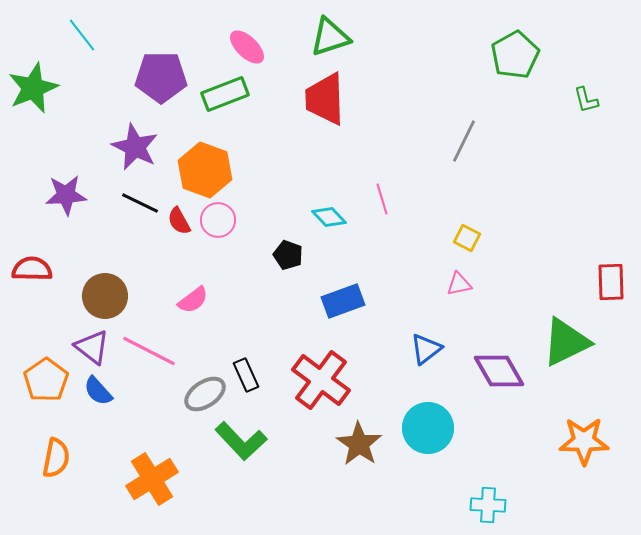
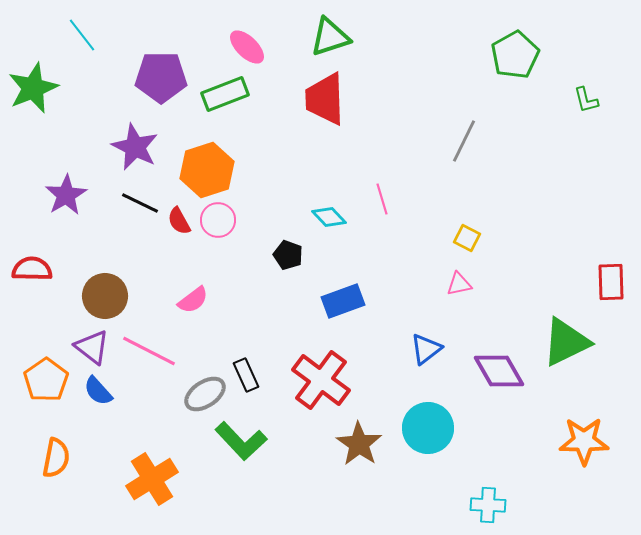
orange hexagon at (205, 170): moved 2 px right; rotated 22 degrees clockwise
purple star at (66, 195): rotated 27 degrees counterclockwise
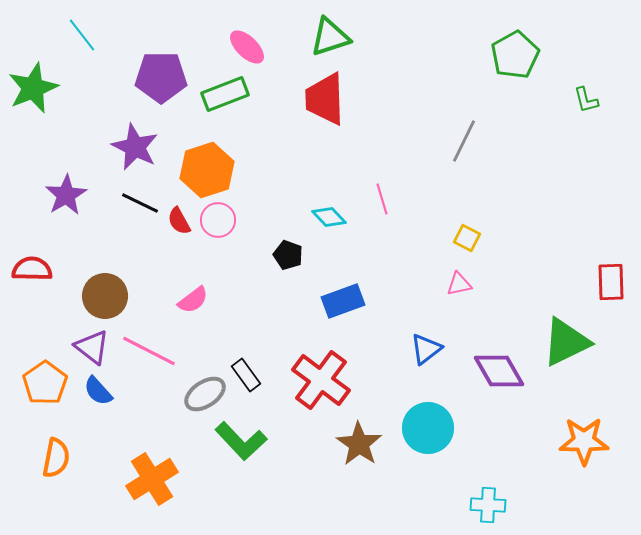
black rectangle at (246, 375): rotated 12 degrees counterclockwise
orange pentagon at (46, 380): moved 1 px left, 3 px down
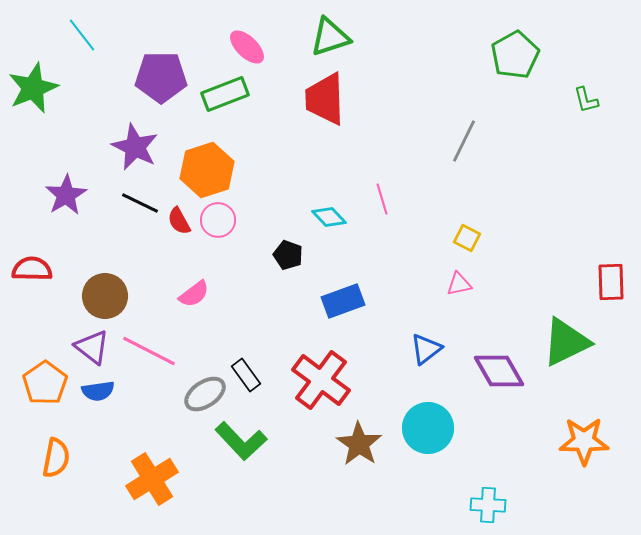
pink semicircle at (193, 300): moved 1 px right, 6 px up
blue semicircle at (98, 391): rotated 56 degrees counterclockwise
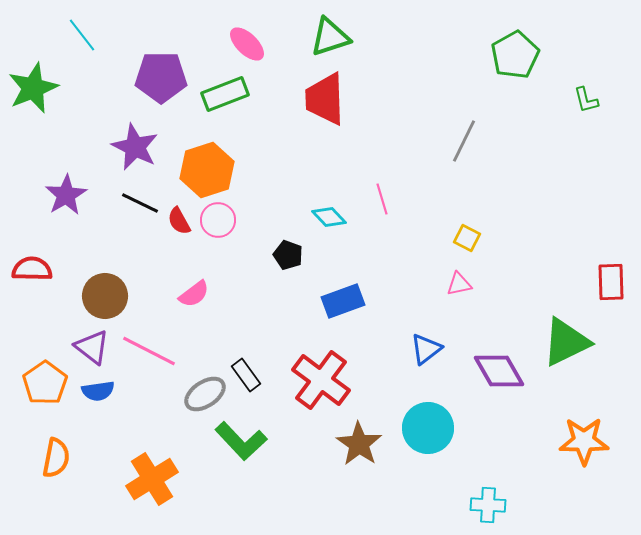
pink ellipse at (247, 47): moved 3 px up
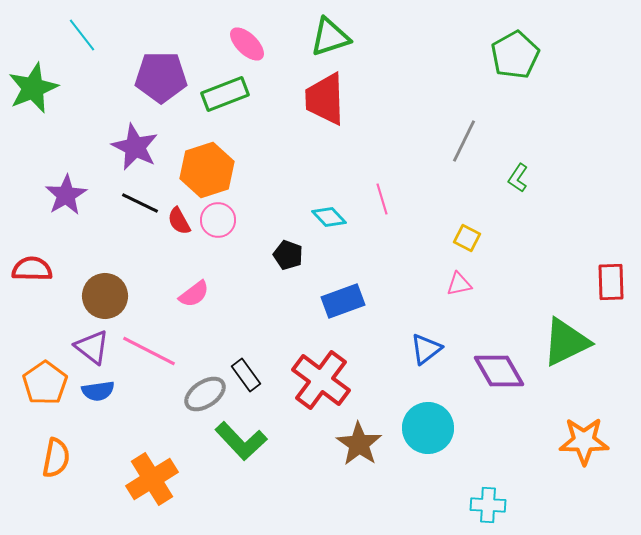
green L-shape at (586, 100): moved 68 px left, 78 px down; rotated 48 degrees clockwise
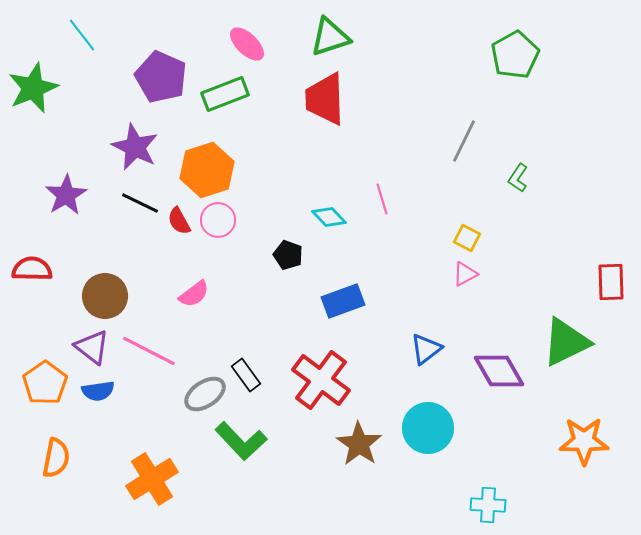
purple pentagon at (161, 77): rotated 24 degrees clockwise
pink triangle at (459, 284): moved 6 px right, 10 px up; rotated 16 degrees counterclockwise
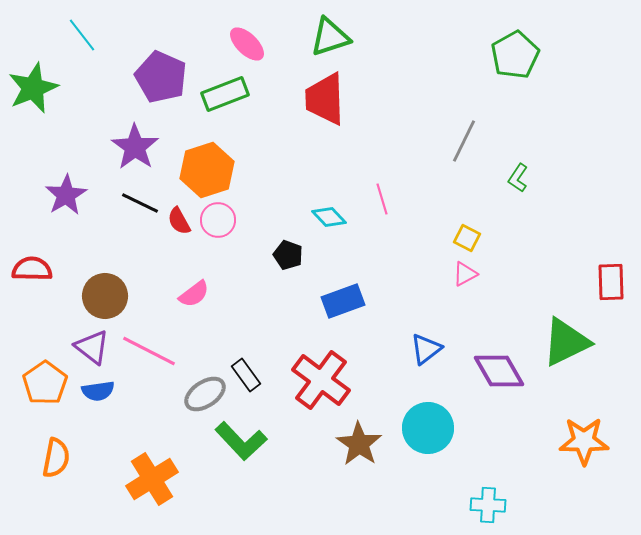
purple star at (135, 147): rotated 9 degrees clockwise
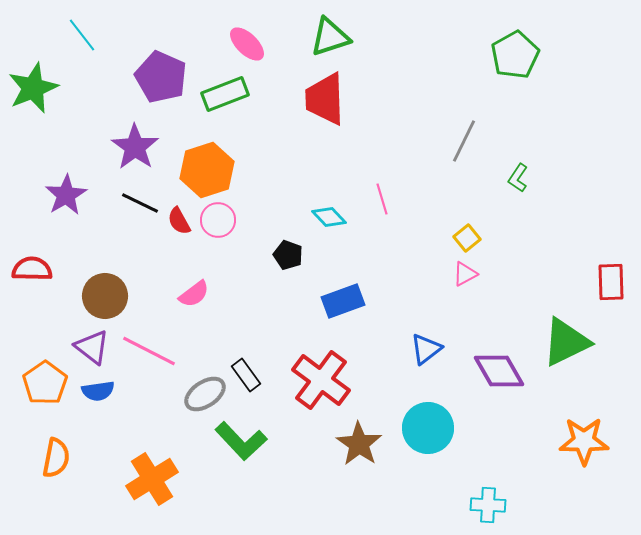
yellow square at (467, 238): rotated 24 degrees clockwise
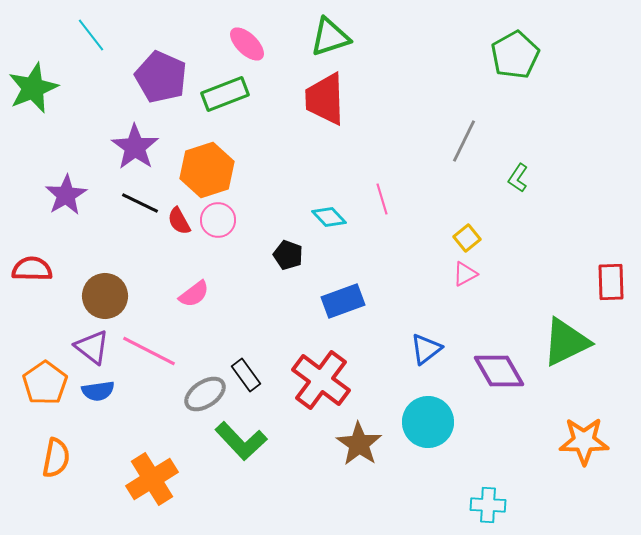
cyan line at (82, 35): moved 9 px right
cyan circle at (428, 428): moved 6 px up
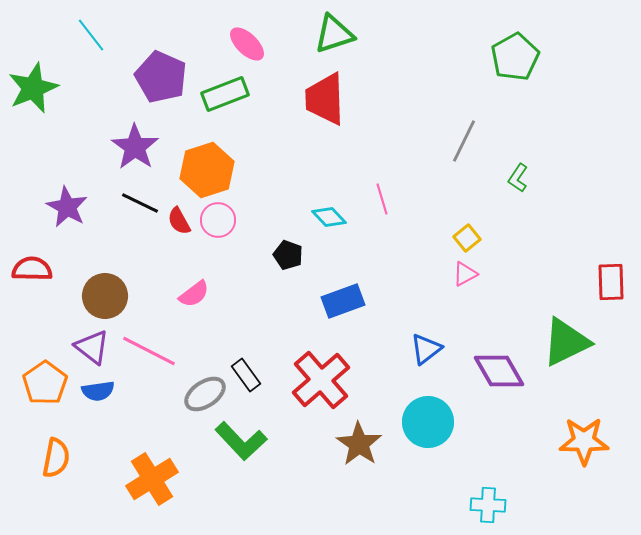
green triangle at (330, 37): moved 4 px right, 3 px up
green pentagon at (515, 55): moved 2 px down
purple star at (66, 195): moved 1 px right, 12 px down; rotated 12 degrees counterclockwise
red cross at (321, 380): rotated 12 degrees clockwise
